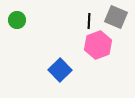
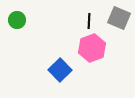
gray square: moved 3 px right, 1 px down
pink hexagon: moved 6 px left, 3 px down
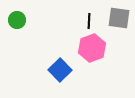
gray square: rotated 15 degrees counterclockwise
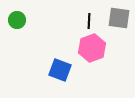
blue square: rotated 25 degrees counterclockwise
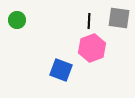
blue square: moved 1 px right
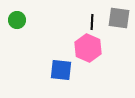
black line: moved 3 px right, 1 px down
pink hexagon: moved 4 px left; rotated 16 degrees counterclockwise
blue square: rotated 15 degrees counterclockwise
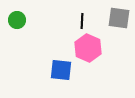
black line: moved 10 px left, 1 px up
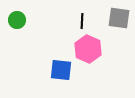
pink hexagon: moved 1 px down
